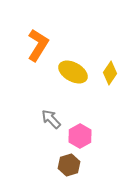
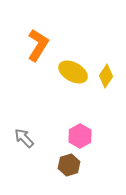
yellow diamond: moved 4 px left, 3 px down
gray arrow: moved 27 px left, 19 px down
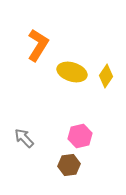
yellow ellipse: moved 1 px left; rotated 12 degrees counterclockwise
pink hexagon: rotated 15 degrees clockwise
brown hexagon: rotated 10 degrees clockwise
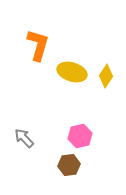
orange L-shape: rotated 16 degrees counterclockwise
